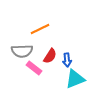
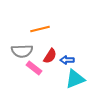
orange line: rotated 12 degrees clockwise
blue arrow: rotated 96 degrees clockwise
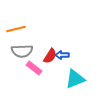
orange line: moved 24 px left
blue arrow: moved 5 px left, 5 px up
